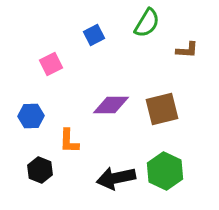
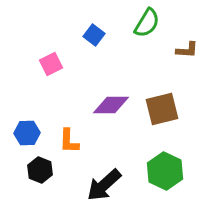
blue square: rotated 25 degrees counterclockwise
blue hexagon: moved 4 px left, 17 px down
black arrow: moved 12 px left, 7 px down; rotated 30 degrees counterclockwise
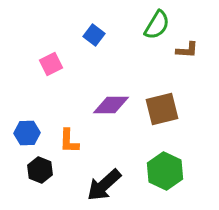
green semicircle: moved 10 px right, 2 px down
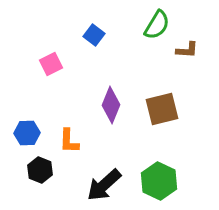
purple diamond: rotated 69 degrees counterclockwise
green hexagon: moved 6 px left, 10 px down
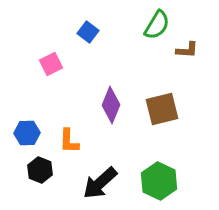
blue square: moved 6 px left, 3 px up
black arrow: moved 4 px left, 2 px up
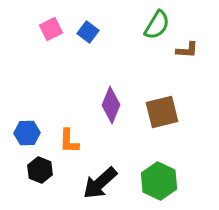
pink square: moved 35 px up
brown square: moved 3 px down
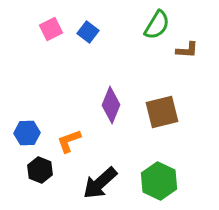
orange L-shape: rotated 68 degrees clockwise
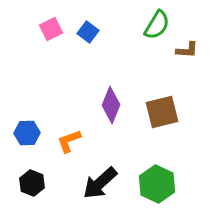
black hexagon: moved 8 px left, 13 px down
green hexagon: moved 2 px left, 3 px down
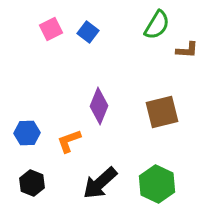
purple diamond: moved 12 px left, 1 px down
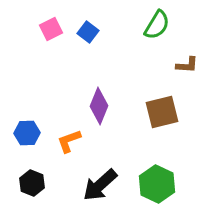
brown L-shape: moved 15 px down
black arrow: moved 2 px down
